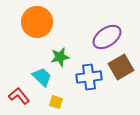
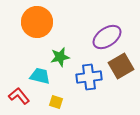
brown square: moved 1 px up
cyan trapezoid: moved 2 px left, 1 px up; rotated 30 degrees counterclockwise
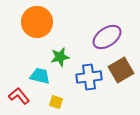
brown square: moved 4 px down
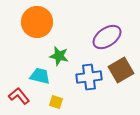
green star: moved 1 px left, 1 px up; rotated 24 degrees clockwise
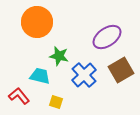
blue cross: moved 5 px left, 2 px up; rotated 35 degrees counterclockwise
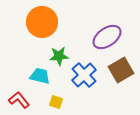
orange circle: moved 5 px right
green star: rotated 18 degrees counterclockwise
red L-shape: moved 4 px down
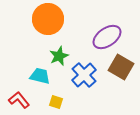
orange circle: moved 6 px right, 3 px up
green star: rotated 18 degrees counterclockwise
brown square: moved 3 px up; rotated 30 degrees counterclockwise
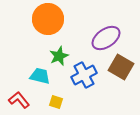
purple ellipse: moved 1 px left, 1 px down
blue cross: rotated 15 degrees clockwise
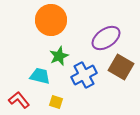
orange circle: moved 3 px right, 1 px down
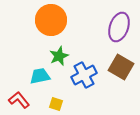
purple ellipse: moved 13 px right, 11 px up; rotated 36 degrees counterclockwise
cyan trapezoid: rotated 25 degrees counterclockwise
yellow square: moved 2 px down
